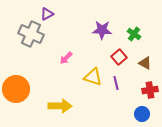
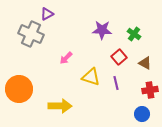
yellow triangle: moved 2 px left
orange circle: moved 3 px right
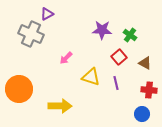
green cross: moved 4 px left, 1 px down
red cross: moved 1 px left; rotated 14 degrees clockwise
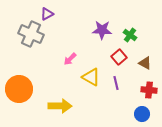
pink arrow: moved 4 px right, 1 px down
yellow triangle: rotated 12 degrees clockwise
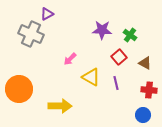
blue circle: moved 1 px right, 1 px down
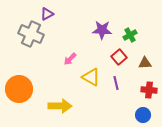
green cross: rotated 24 degrees clockwise
brown triangle: rotated 32 degrees counterclockwise
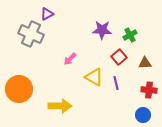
yellow triangle: moved 3 px right
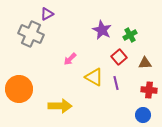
purple star: rotated 24 degrees clockwise
